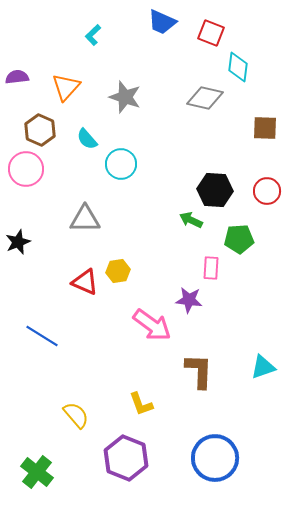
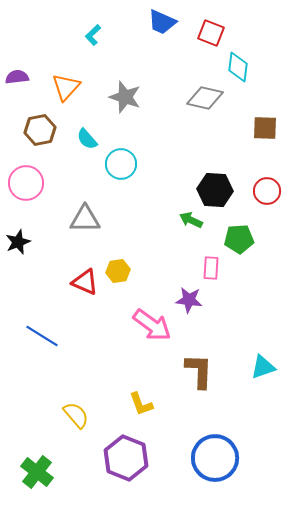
brown hexagon: rotated 24 degrees clockwise
pink circle: moved 14 px down
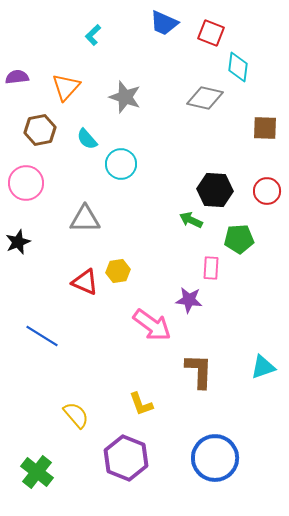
blue trapezoid: moved 2 px right, 1 px down
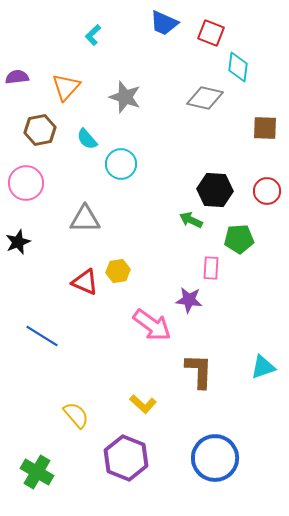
yellow L-shape: moved 2 px right; rotated 28 degrees counterclockwise
green cross: rotated 8 degrees counterclockwise
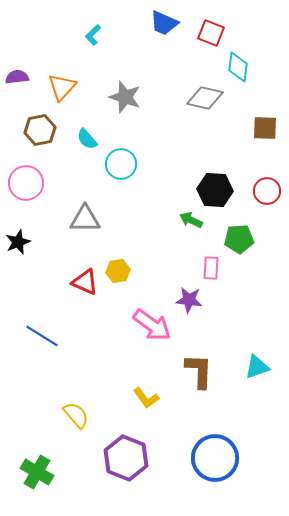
orange triangle: moved 4 px left
cyan triangle: moved 6 px left
yellow L-shape: moved 3 px right, 6 px up; rotated 12 degrees clockwise
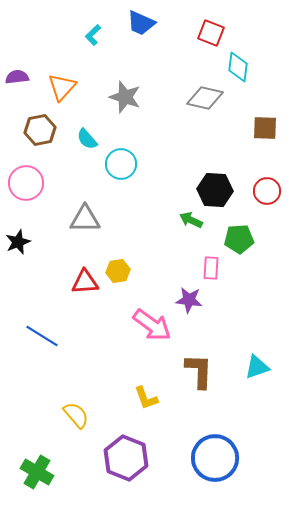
blue trapezoid: moved 23 px left
red triangle: rotated 28 degrees counterclockwise
yellow L-shape: rotated 16 degrees clockwise
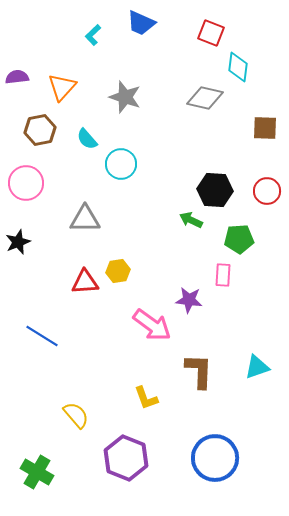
pink rectangle: moved 12 px right, 7 px down
